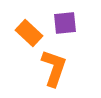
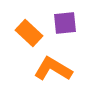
orange L-shape: moved 1 px left, 1 px down; rotated 78 degrees counterclockwise
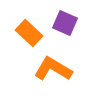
purple square: rotated 30 degrees clockwise
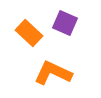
orange L-shape: moved 4 px down; rotated 6 degrees counterclockwise
